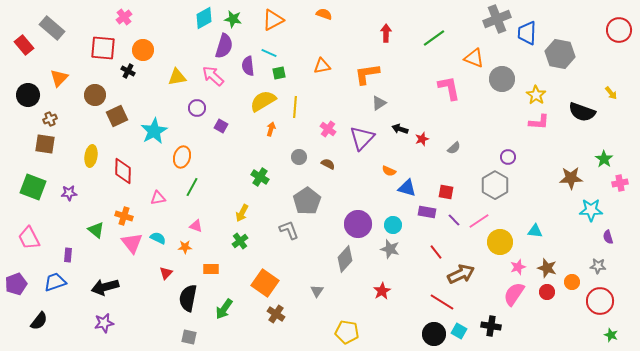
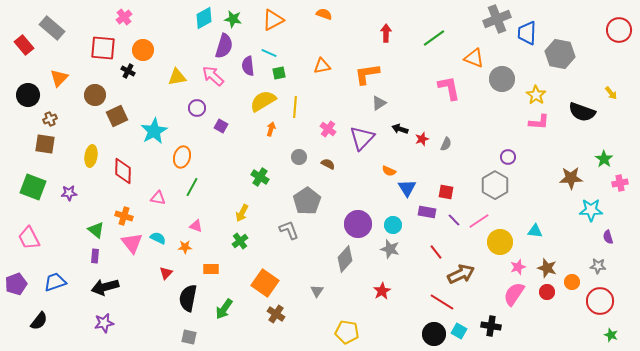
gray semicircle at (454, 148): moved 8 px left, 4 px up; rotated 24 degrees counterclockwise
blue triangle at (407, 188): rotated 42 degrees clockwise
pink triangle at (158, 198): rotated 21 degrees clockwise
purple rectangle at (68, 255): moved 27 px right, 1 px down
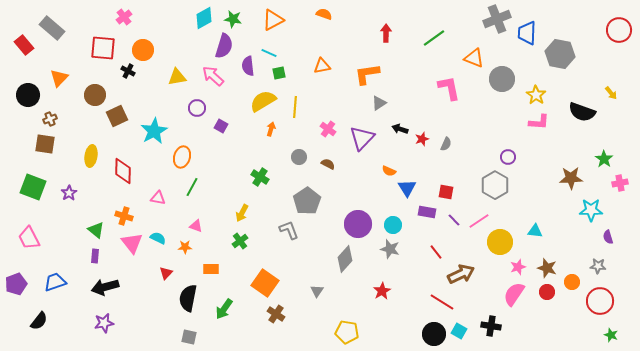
purple star at (69, 193): rotated 28 degrees counterclockwise
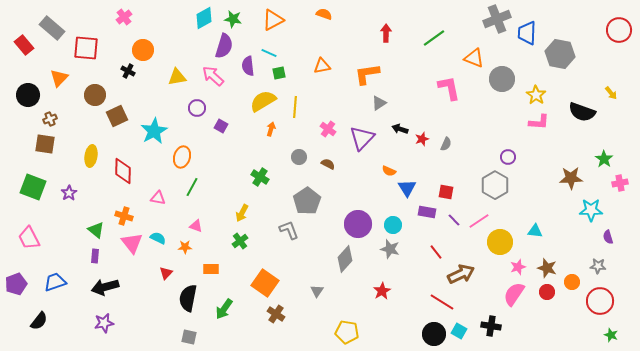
red square at (103, 48): moved 17 px left
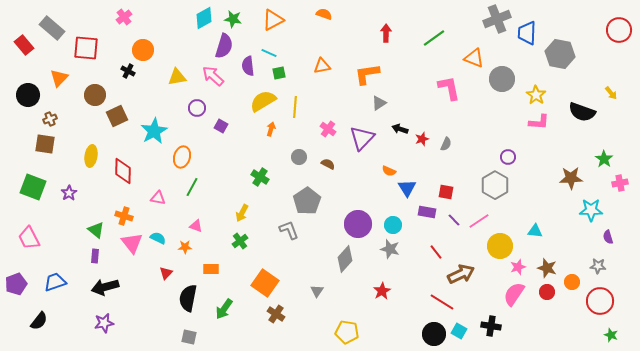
yellow circle at (500, 242): moved 4 px down
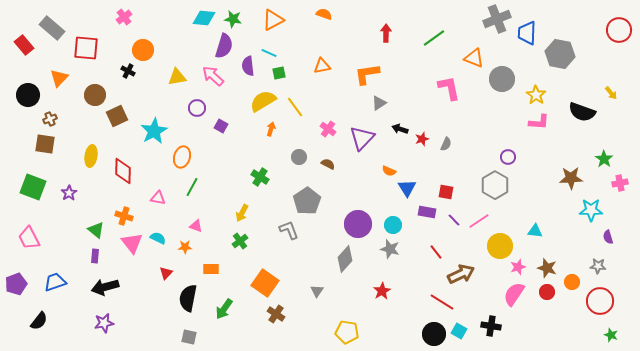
cyan diamond at (204, 18): rotated 35 degrees clockwise
yellow line at (295, 107): rotated 40 degrees counterclockwise
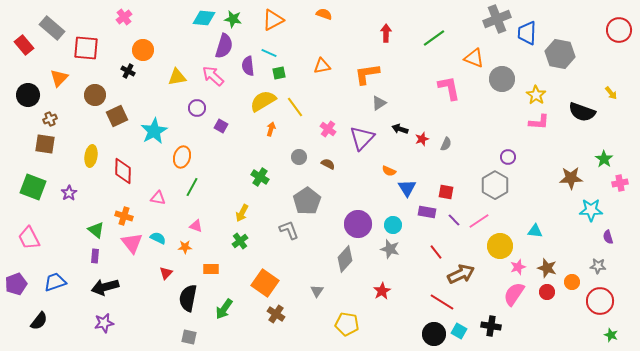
yellow pentagon at (347, 332): moved 8 px up
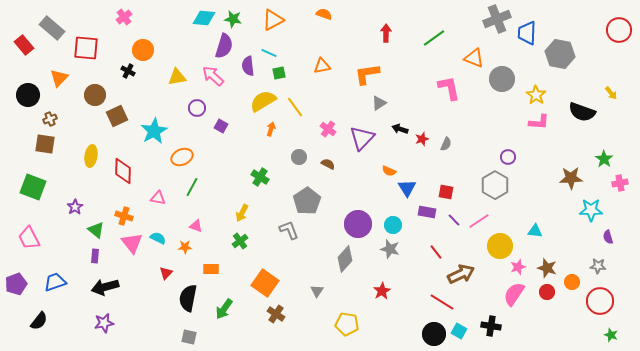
orange ellipse at (182, 157): rotated 50 degrees clockwise
purple star at (69, 193): moved 6 px right, 14 px down
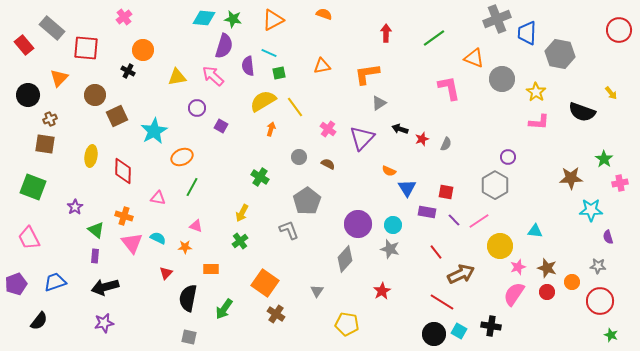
yellow star at (536, 95): moved 3 px up
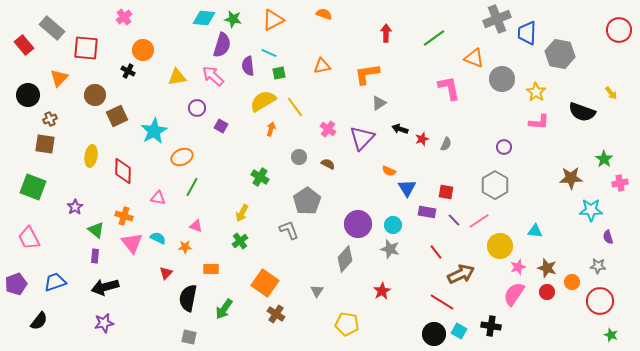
purple semicircle at (224, 46): moved 2 px left, 1 px up
purple circle at (508, 157): moved 4 px left, 10 px up
